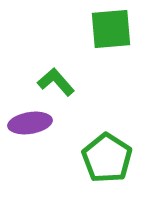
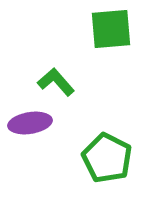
green pentagon: rotated 6 degrees counterclockwise
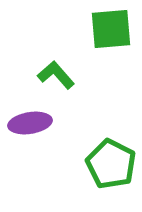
green L-shape: moved 7 px up
green pentagon: moved 4 px right, 6 px down
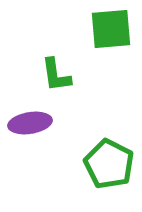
green L-shape: rotated 147 degrees counterclockwise
green pentagon: moved 2 px left
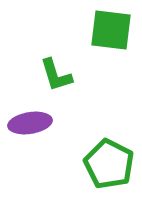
green square: moved 1 px down; rotated 12 degrees clockwise
green L-shape: rotated 9 degrees counterclockwise
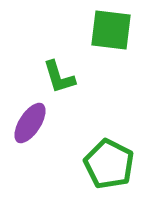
green L-shape: moved 3 px right, 2 px down
purple ellipse: rotated 48 degrees counterclockwise
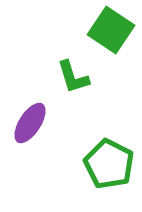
green square: rotated 27 degrees clockwise
green L-shape: moved 14 px right
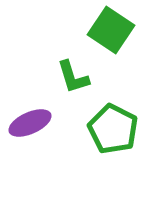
purple ellipse: rotated 33 degrees clockwise
green pentagon: moved 4 px right, 35 px up
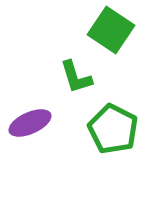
green L-shape: moved 3 px right
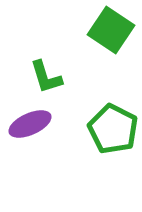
green L-shape: moved 30 px left
purple ellipse: moved 1 px down
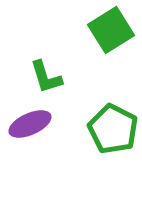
green square: rotated 24 degrees clockwise
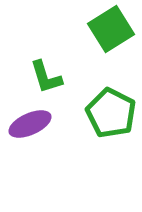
green square: moved 1 px up
green pentagon: moved 2 px left, 16 px up
